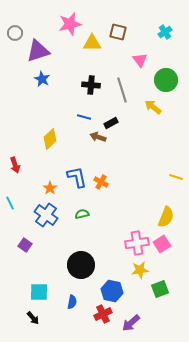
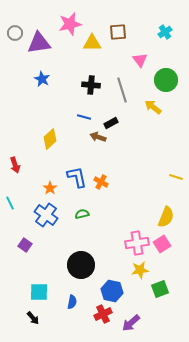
brown square: rotated 18 degrees counterclockwise
purple triangle: moved 1 px right, 8 px up; rotated 10 degrees clockwise
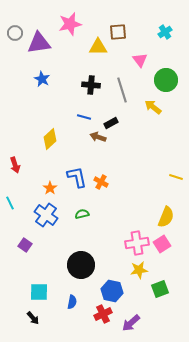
yellow triangle: moved 6 px right, 4 px down
yellow star: moved 1 px left
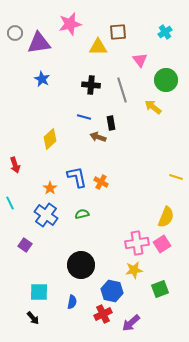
black rectangle: rotated 72 degrees counterclockwise
yellow star: moved 5 px left
